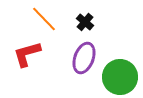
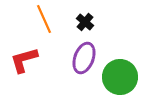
orange line: rotated 20 degrees clockwise
red L-shape: moved 3 px left, 6 px down
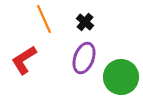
red L-shape: rotated 16 degrees counterclockwise
green circle: moved 1 px right
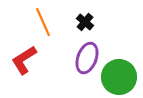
orange line: moved 1 px left, 3 px down
purple ellipse: moved 3 px right
green circle: moved 2 px left
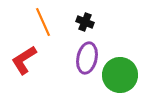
black cross: rotated 18 degrees counterclockwise
purple ellipse: rotated 8 degrees counterclockwise
green circle: moved 1 px right, 2 px up
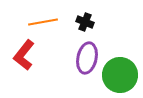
orange line: rotated 76 degrees counterclockwise
red L-shape: moved 5 px up; rotated 20 degrees counterclockwise
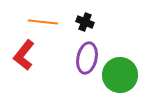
orange line: rotated 16 degrees clockwise
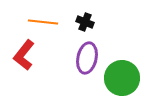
green circle: moved 2 px right, 3 px down
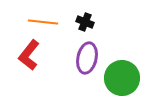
red L-shape: moved 5 px right
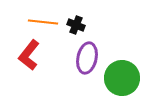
black cross: moved 9 px left, 3 px down
